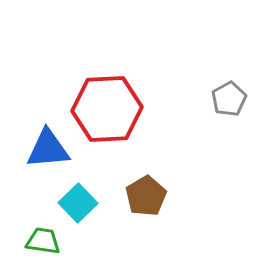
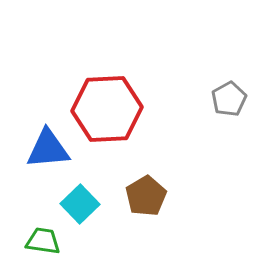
cyan square: moved 2 px right, 1 px down
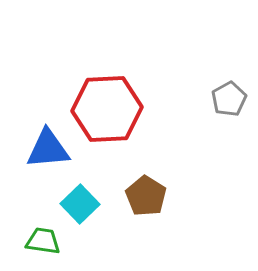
brown pentagon: rotated 9 degrees counterclockwise
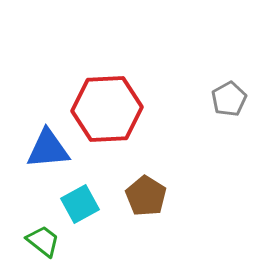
cyan square: rotated 15 degrees clockwise
green trapezoid: rotated 30 degrees clockwise
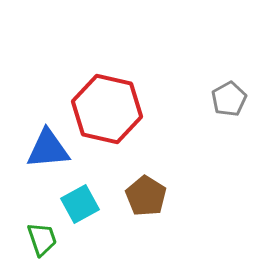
red hexagon: rotated 16 degrees clockwise
green trapezoid: moved 1 px left, 2 px up; rotated 33 degrees clockwise
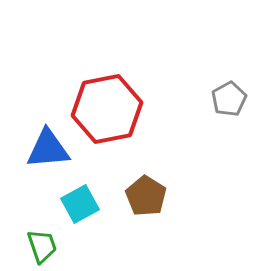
red hexagon: rotated 24 degrees counterclockwise
green trapezoid: moved 7 px down
